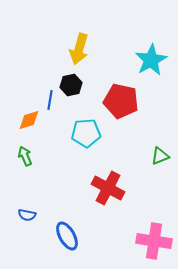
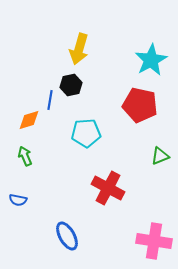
red pentagon: moved 19 px right, 4 px down
blue semicircle: moved 9 px left, 15 px up
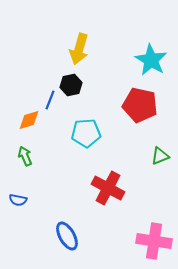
cyan star: rotated 12 degrees counterclockwise
blue line: rotated 12 degrees clockwise
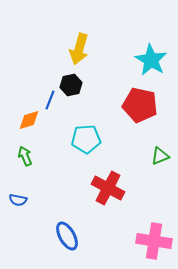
cyan pentagon: moved 6 px down
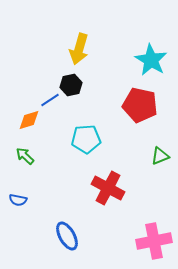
blue line: rotated 36 degrees clockwise
green arrow: rotated 24 degrees counterclockwise
pink cross: rotated 20 degrees counterclockwise
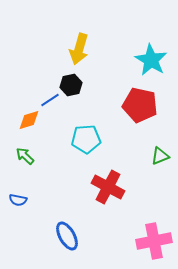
red cross: moved 1 px up
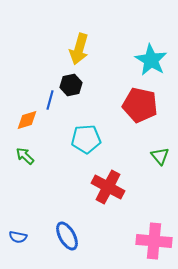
blue line: rotated 42 degrees counterclockwise
orange diamond: moved 2 px left
green triangle: rotated 48 degrees counterclockwise
blue semicircle: moved 37 px down
pink cross: rotated 16 degrees clockwise
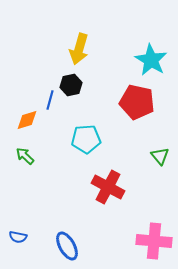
red pentagon: moved 3 px left, 3 px up
blue ellipse: moved 10 px down
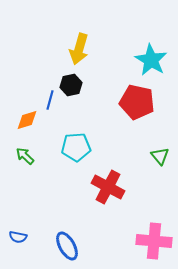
cyan pentagon: moved 10 px left, 8 px down
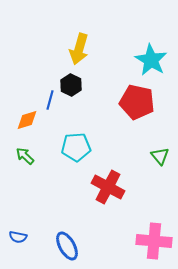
black hexagon: rotated 20 degrees counterclockwise
